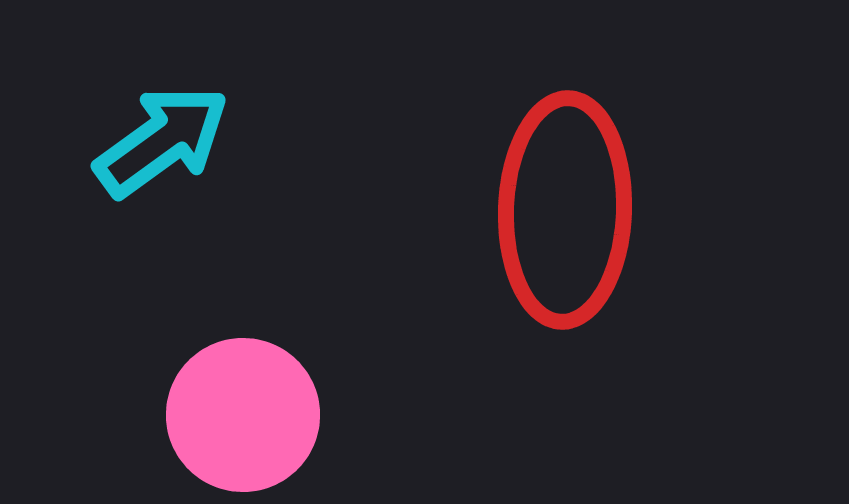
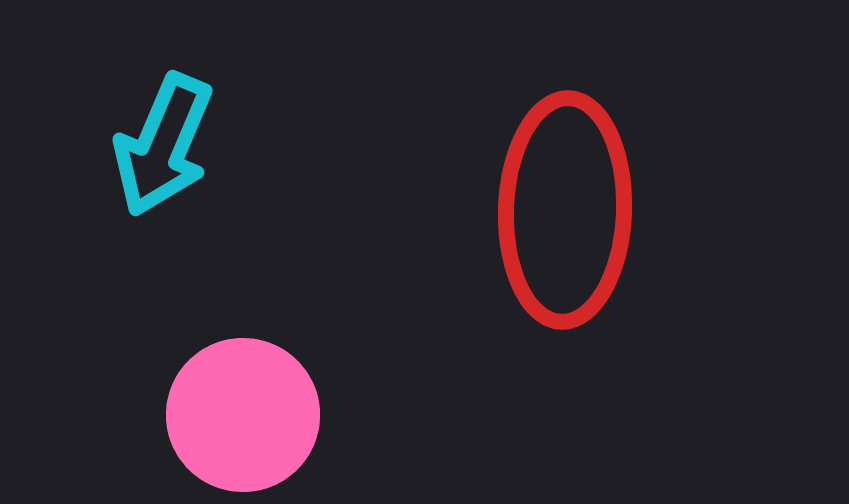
cyan arrow: moved 1 px right, 4 px down; rotated 149 degrees clockwise
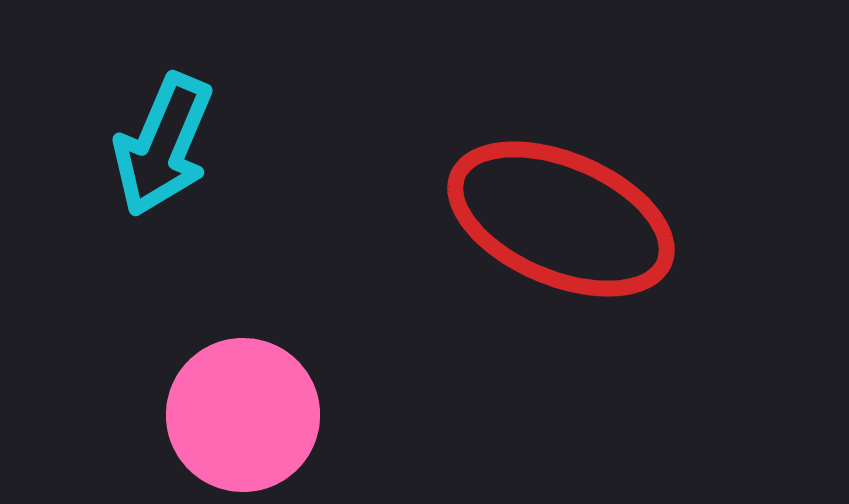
red ellipse: moved 4 px left, 9 px down; rotated 69 degrees counterclockwise
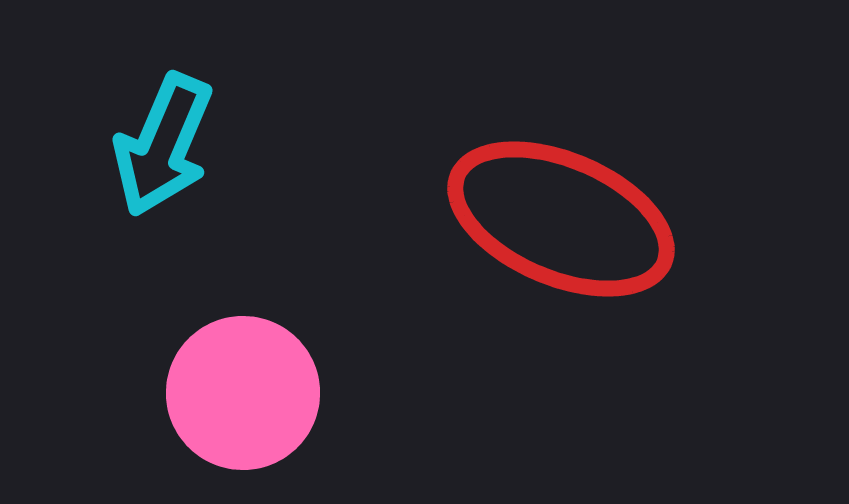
pink circle: moved 22 px up
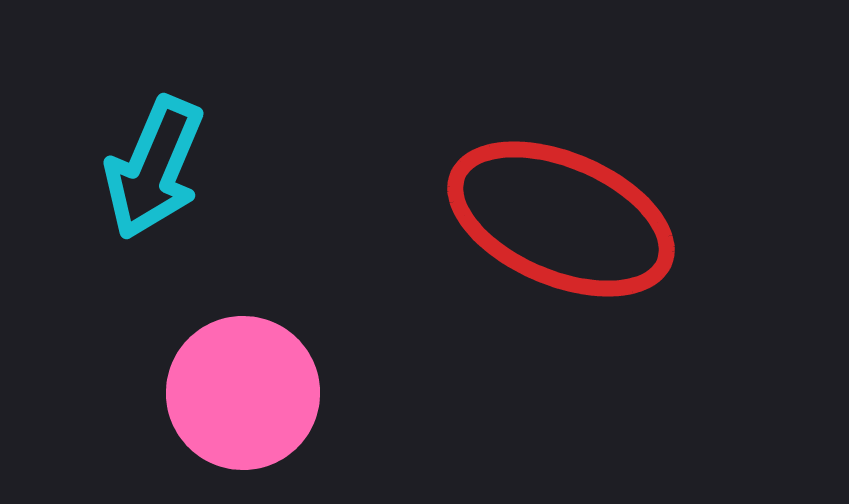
cyan arrow: moved 9 px left, 23 px down
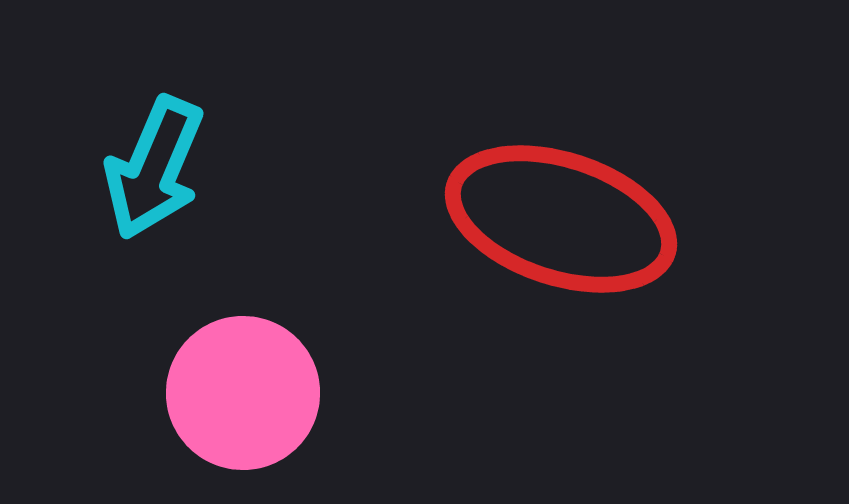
red ellipse: rotated 5 degrees counterclockwise
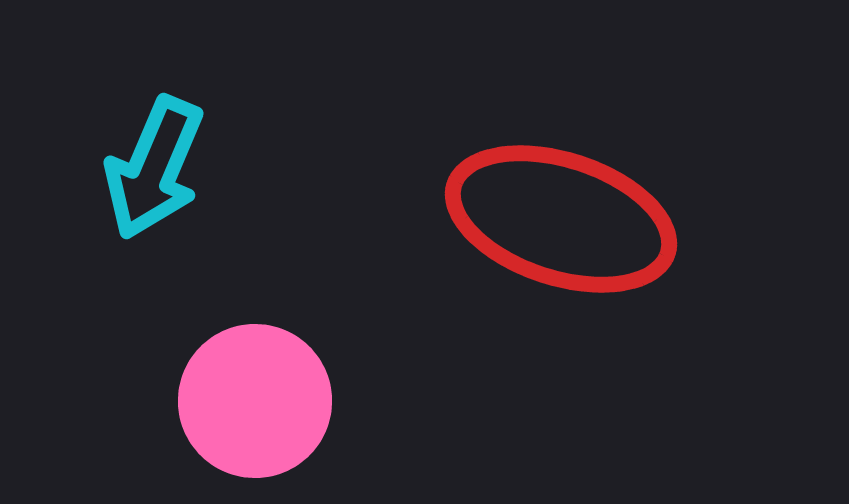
pink circle: moved 12 px right, 8 px down
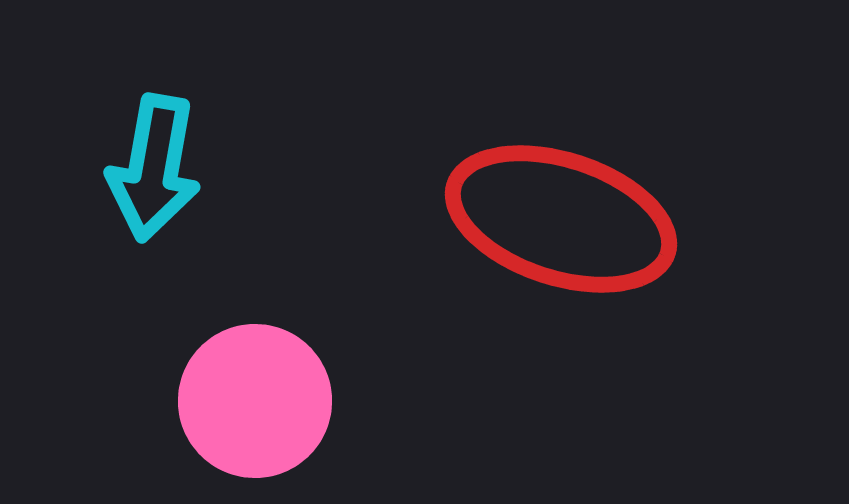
cyan arrow: rotated 13 degrees counterclockwise
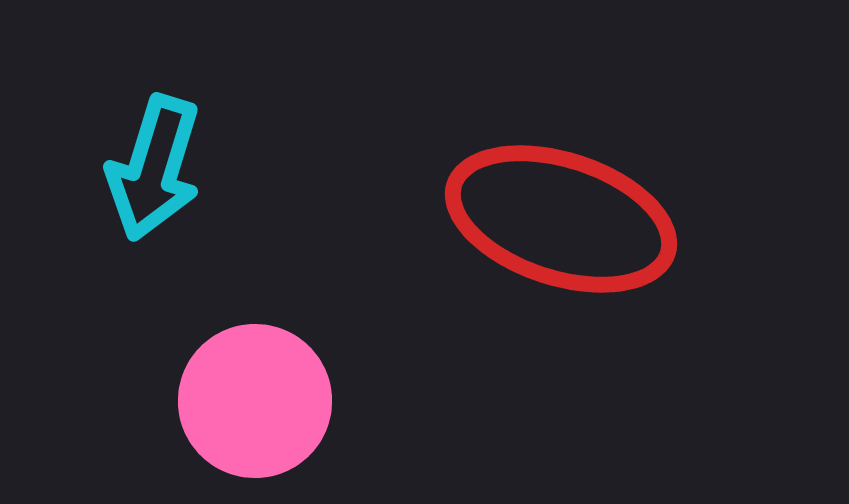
cyan arrow: rotated 7 degrees clockwise
